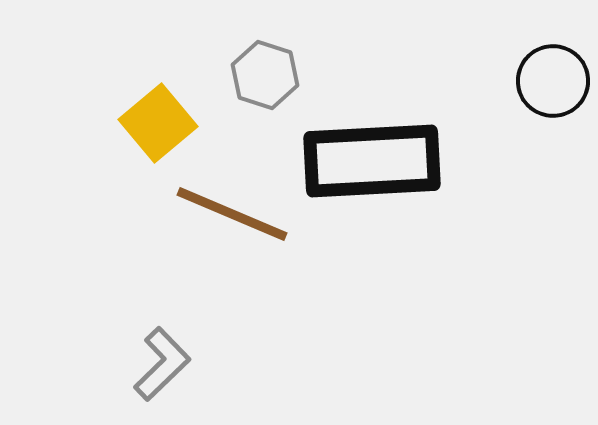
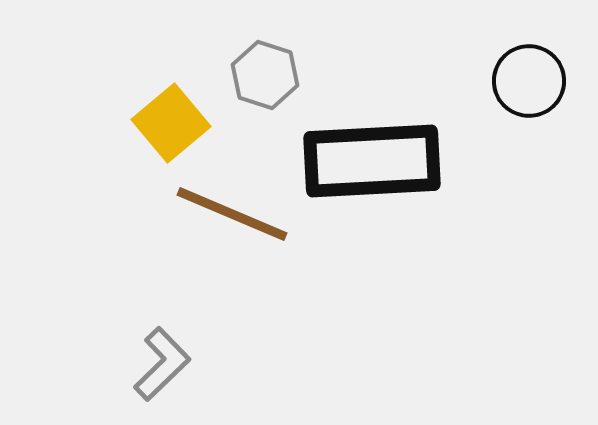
black circle: moved 24 px left
yellow square: moved 13 px right
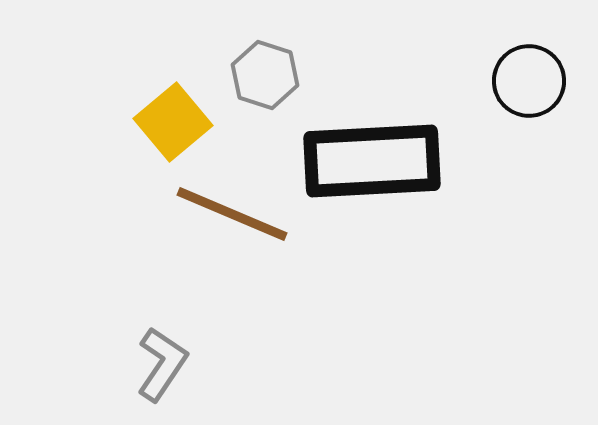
yellow square: moved 2 px right, 1 px up
gray L-shape: rotated 12 degrees counterclockwise
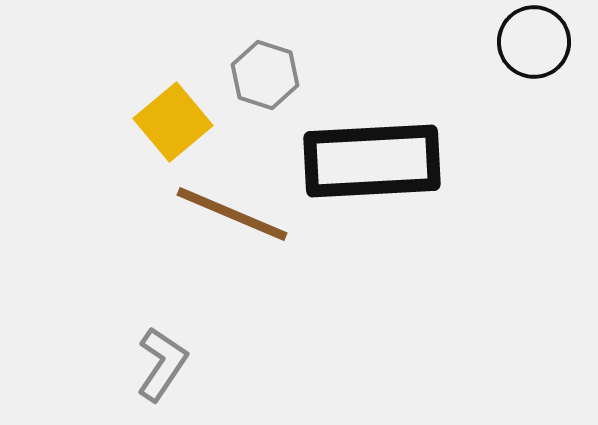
black circle: moved 5 px right, 39 px up
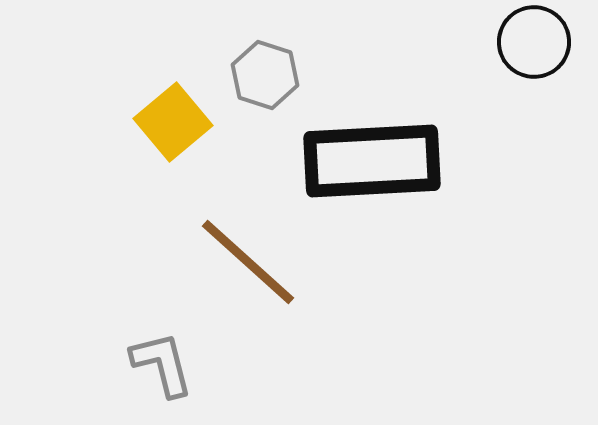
brown line: moved 16 px right, 48 px down; rotated 19 degrees clockwise
gray L-shape: rotated 48 degrees counterclockwise
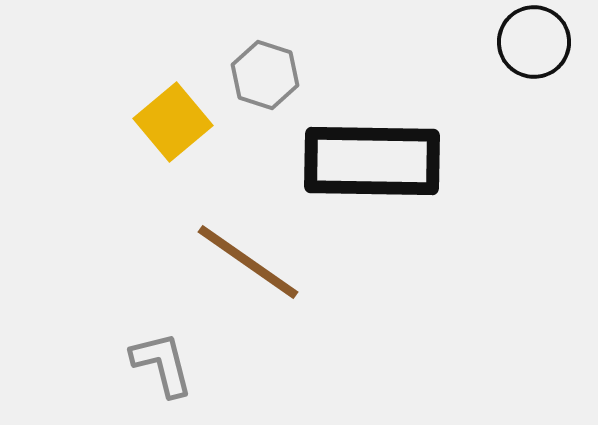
black rectangle: rotated 4 degrees clockwise
brown line: rotated 7 degrees counterclockwise
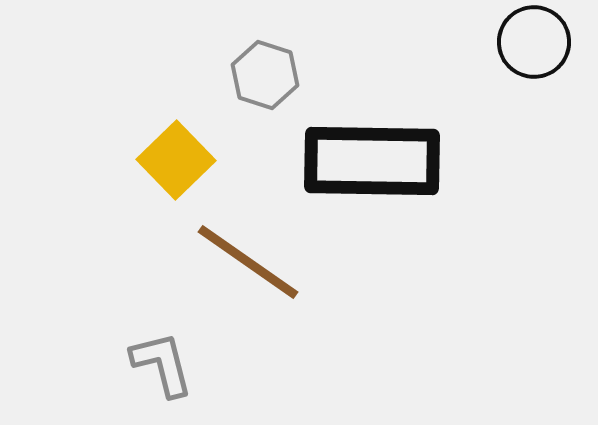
yellow square: moved 3 px right, 38 px down; rotated 4 degrees counterclockwise
